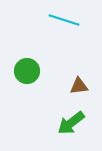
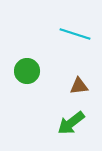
cyan line: moved 11 px right, 14 px down
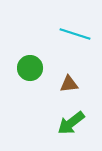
green circle: moved 3 px right, 3 px up
brown triangle: moved 10 px left, 2 px up
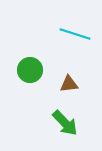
green circle: moved 2 px down
green arrow: moved 6 px left; rotated 96 degrees counterclockwise
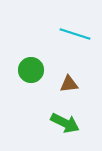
green circle: moved 1 px right
green arrow: rotated 20 degrees counterclockwise
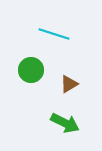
cyan line: moved 21 px left
brown triangle: rotated 24 degrees counterclockwise
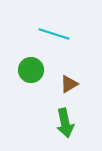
green arrow: rotated 52 degrees clockwise
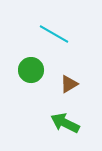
cyan line: rotated 12 degrees clockwise
green arrow: rotated 128 degrees clockwise
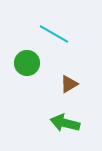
green circle: moved 4 px left, 7 px up
green arrow: rotated 12 degrees counterclockwise
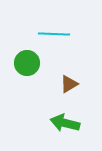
cyan line: rotated 28 degrees counterclockwise
